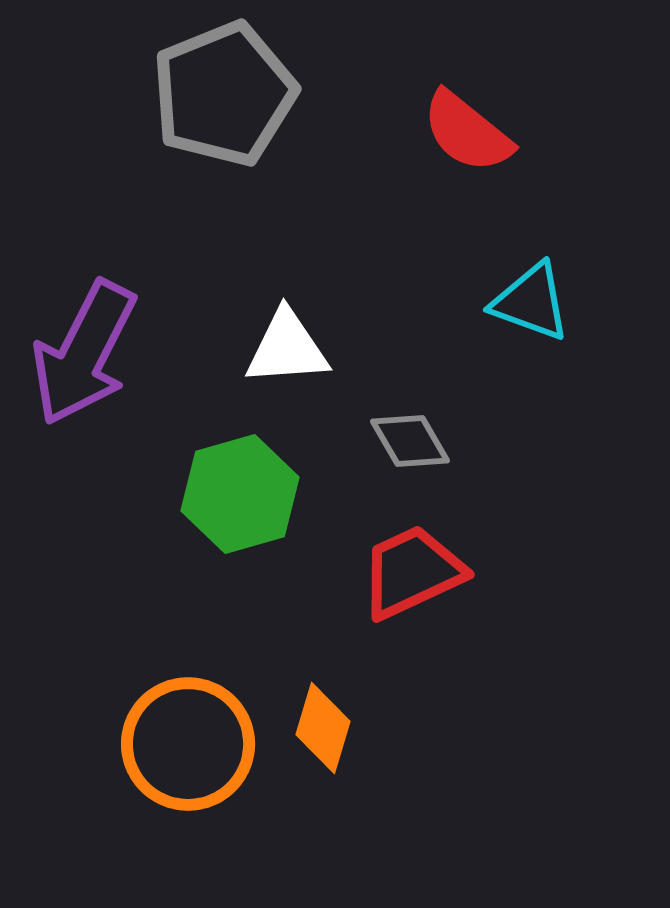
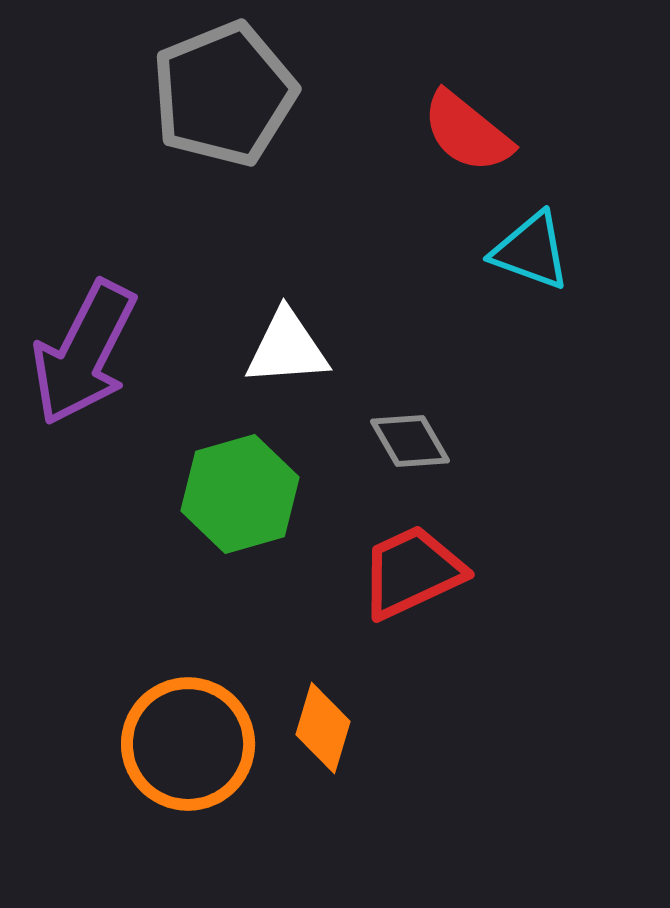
cyan triangle: moved 51 px up
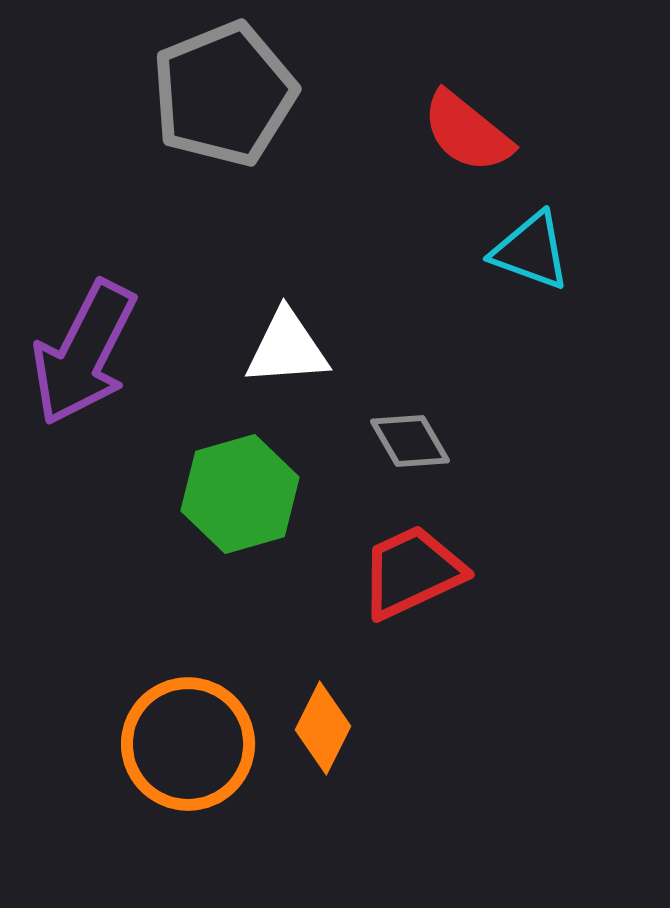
orange diamond: rotated 10 degrees clockwise
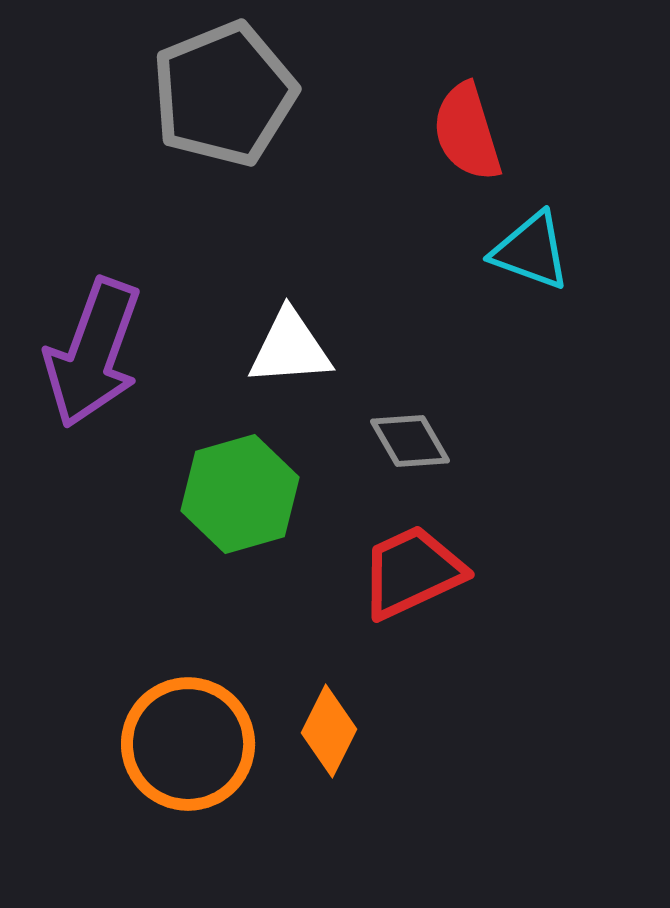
red semicircle: rotated 34 degrees clockwise
white triangle: moved 3 px right
purple arrow: moved 9 px right; rotated 7 degrees counterclockwise
orange diamond: moved 6 px right, 3 px down
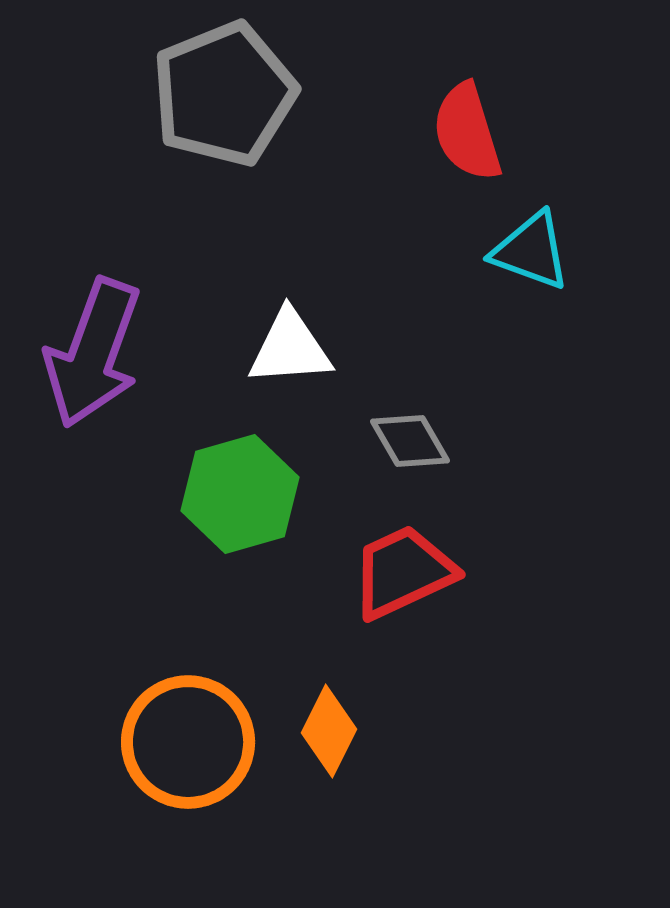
red trapezoid: moved 9 px left
orange circle: moved 2 px up
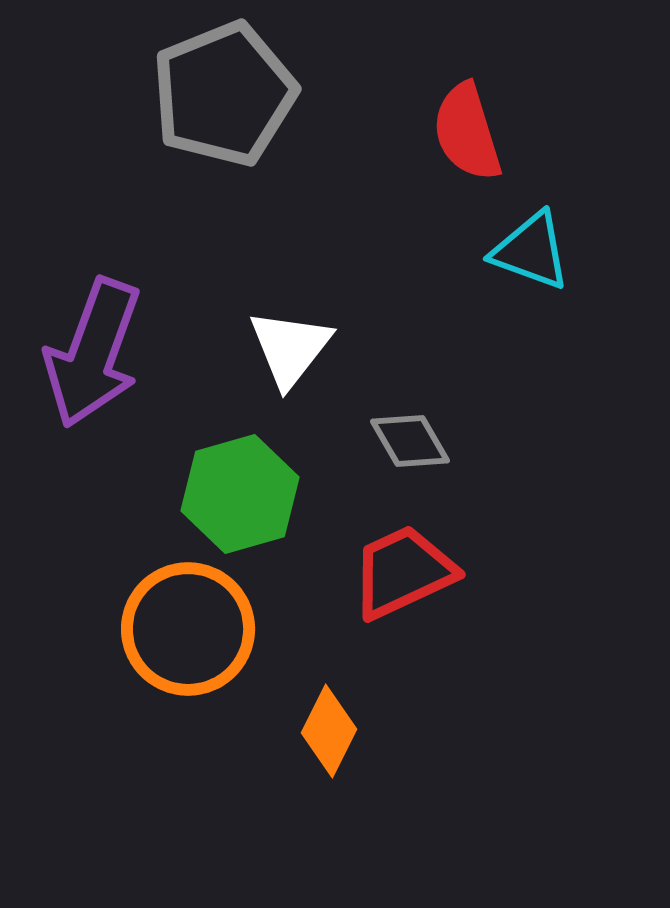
white triangle: rotated 48 degrees counterclockwise
orange circle: moved 113 px up
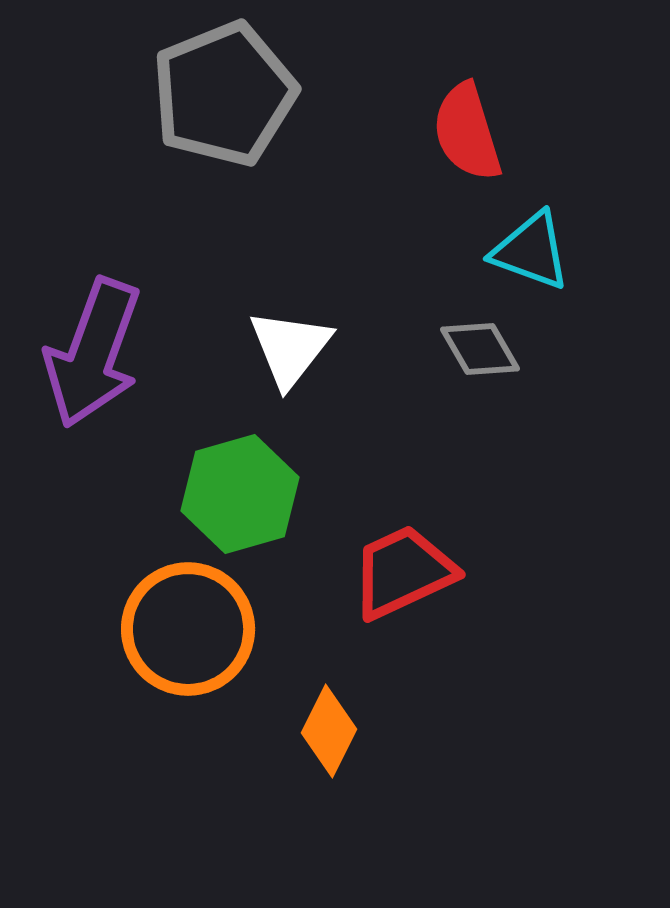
gray diamond: moved 70 px right, 92 px up
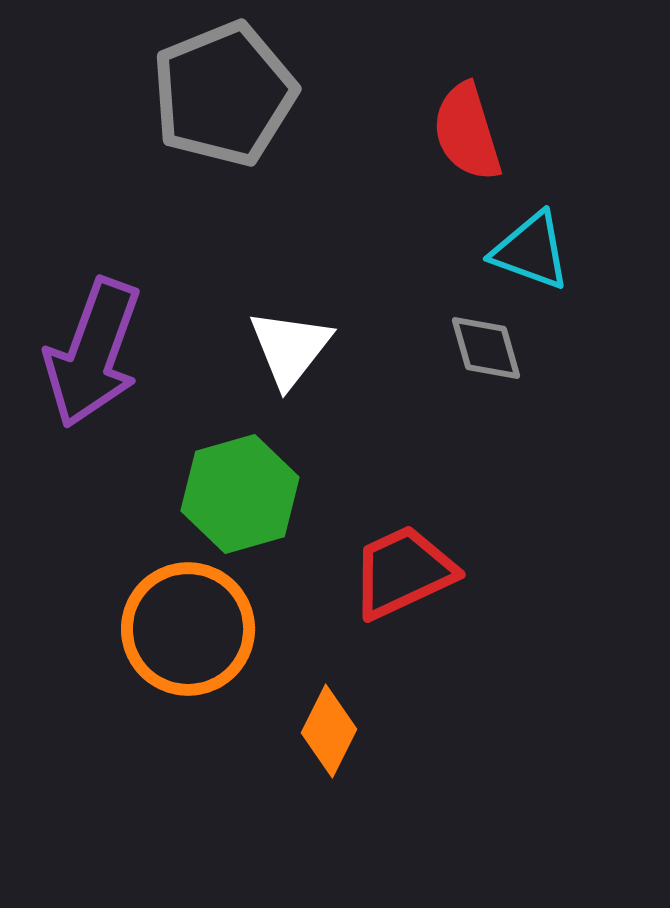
gray diamond: moved 6 px right, 1 px up; rotated 14 degrees clockwise
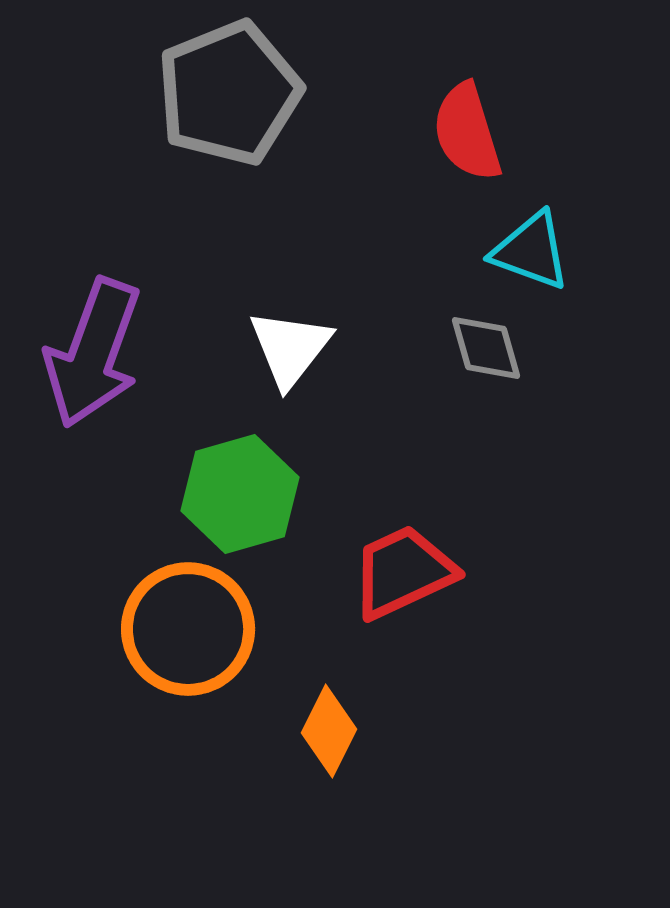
gray pentagon: moved 5 px right, 1 px up
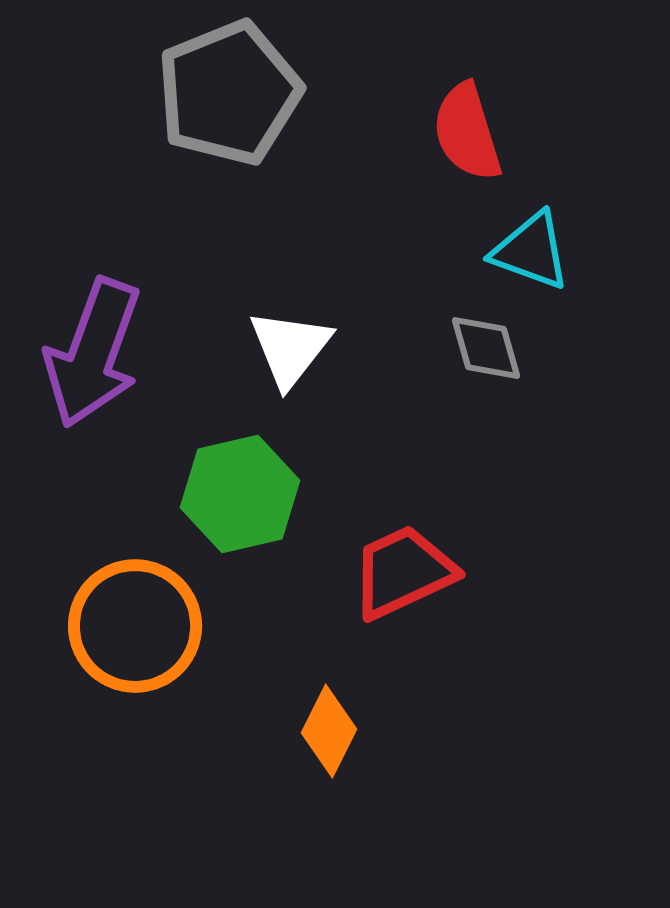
green hexagon: rotated 3 degrees clockwise
orange circle: moved 53 px left, 3 px up
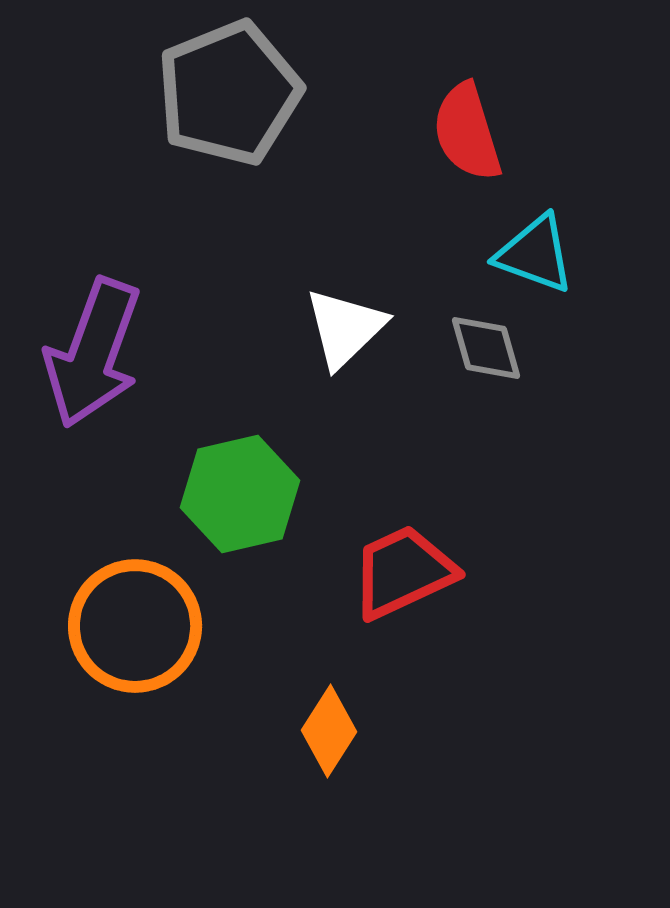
cyan triangle: moved 4 px right, 3 px down
white triangle: moved 55 px right, 20 px up; rotated 8 degrees clockwise
orange diamond: rotated 6 degrees clockwise
